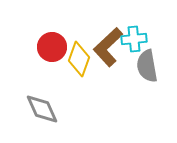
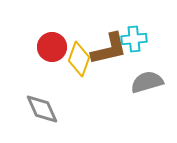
brown L-shape: moved 1 px right, 2 px down; rotated 150 degrees counterclockwise
gray semicircle: moved 16 px down; rotated 84 degrees clockwise
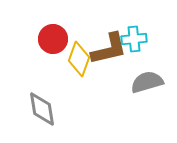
red circle: moved 1 px right, 8 px up
gray diamond: rotated 15 degrees clockwise
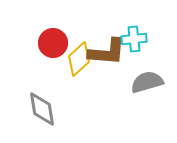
red circle: moved 4 px down
brown L-shape: moved 2 px left, 3 px down; rotated 18 degrees clockwise
yellow diamond: rotated 28 degrees clockwise
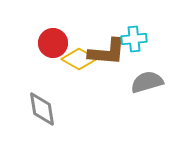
yellow diamond: rotated 72 degrees clockwise
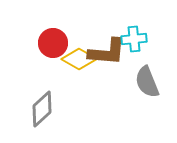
gray semicircle: rotated 96 degrees counterclockwise
gray diamond: rotated 57 degrees clockwise
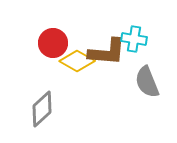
cyan cross: rotated 15 degrees clockwise
yellow diamond: moved 2 px left, 2 px down
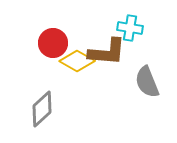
cyan cross: moved 4 px left, 11 px up
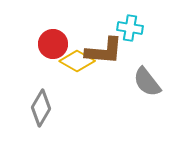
red circle: moved 1 px down
brown L-shape: moved 3 px left, 1 px up
gray semicircle: rotated 16 degrees counterclockwise
gray diamond: moved 1 px left, 1 px up; rotated 18 degrees counterclockwise
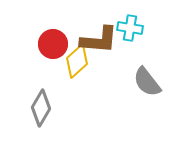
brown L-shape: moved 5 px left, 11 px up
yellow diamond: rotated 72 degrees counterclockwise
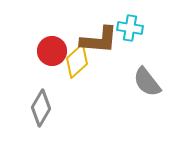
red circle: moved 1 px left, 7 px down
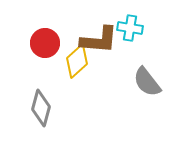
red circle: moved 7 px left, 8 px up
gray diamond: rotated 15 degrees counterclockwise
